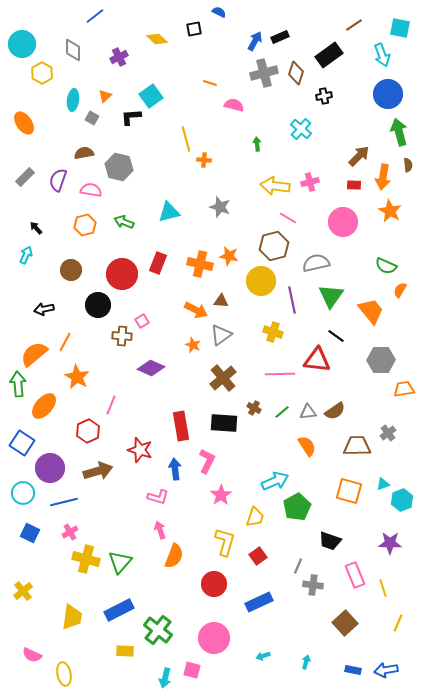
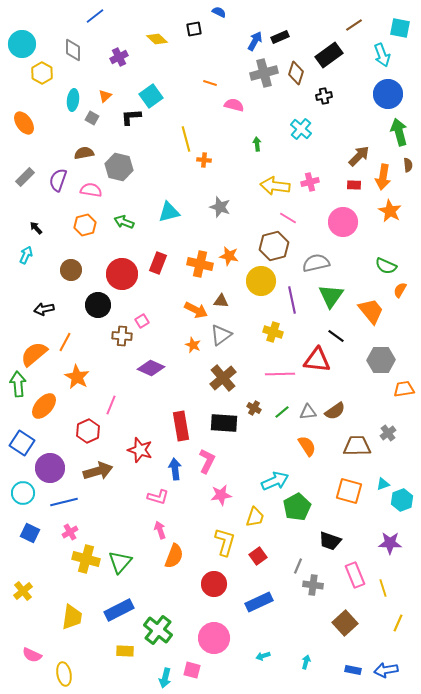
pink star at (221, 495): rotated 25 degrees clockwise
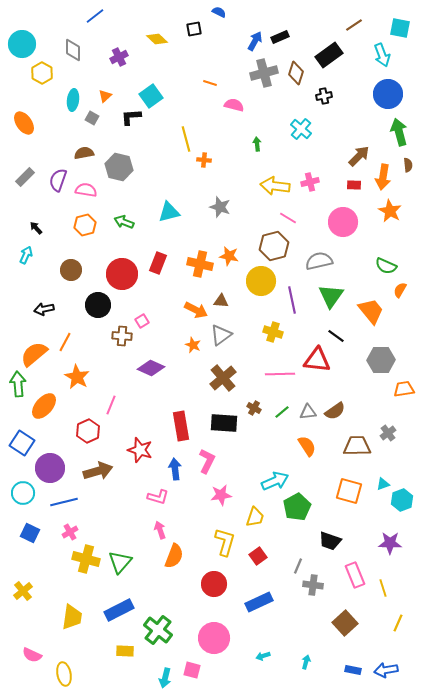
pink semicircle at (91, 190): moved 5 px left
gray semicircle at (316, 263): moved 3 px right, 2 px up
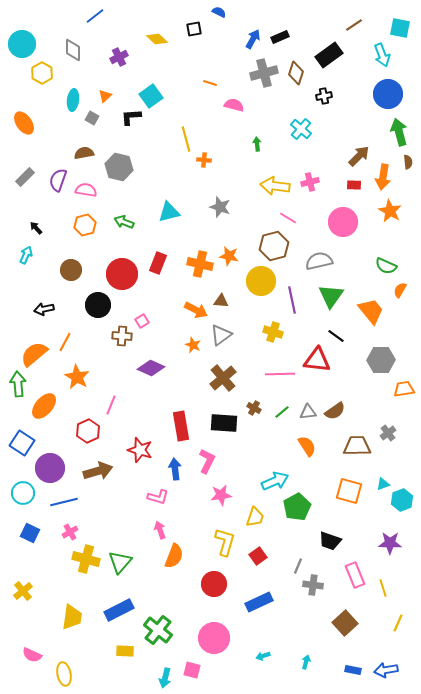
blue arrow at (255, 41): moved 2 px left, 2 px up
brown semicircle at (408, 165): moved 3 px up
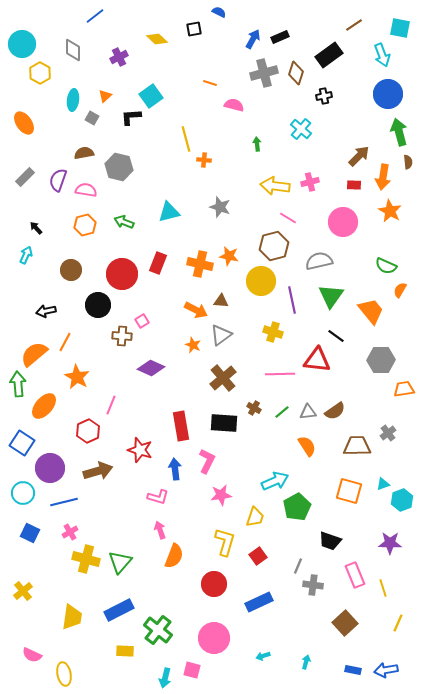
yellow hexagon at (42, 73): moved 2 px left
black arrow at (44, 309): moved 2 px right, 2 px down
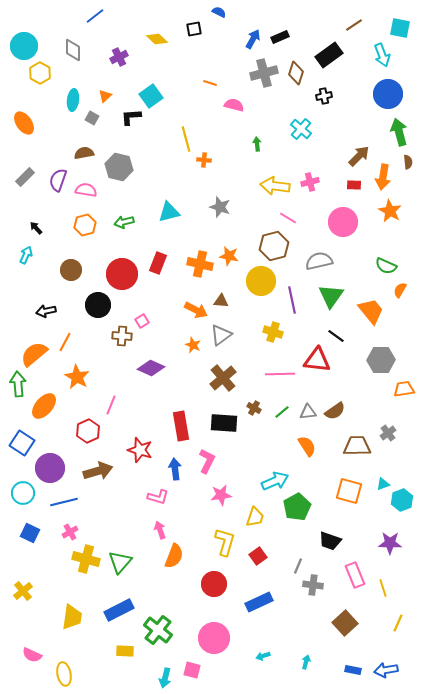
cyan circle at (22, 44): moved 2 px right, 2 px down
green arrow at (124, 222): rotated 36 degrees counterclockwise
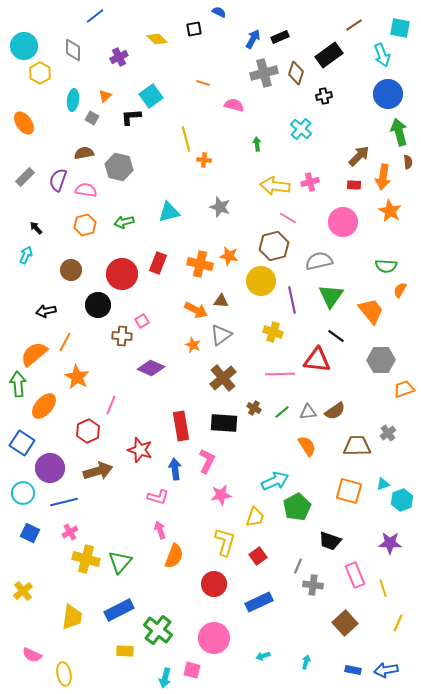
orange line at (210, 83): moved 7 px left
green semicircle at (386, 266): rotated 20 degrees counterclockwise
orange trapezoid at (404, 389): rotated 10 degrees counterclockwise
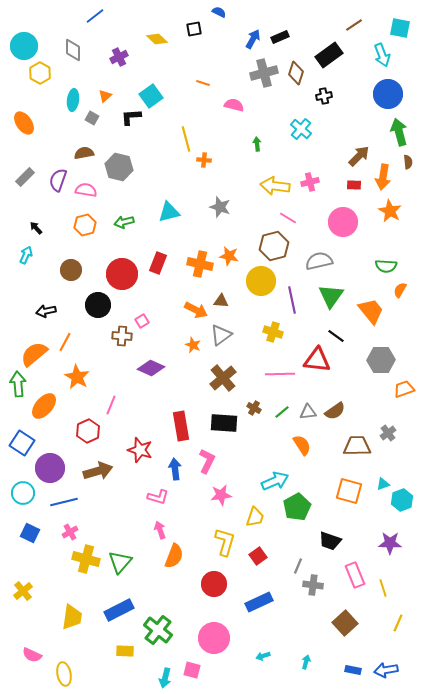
orange semicircle at (307, 446): moved 5 px left, 1 px up
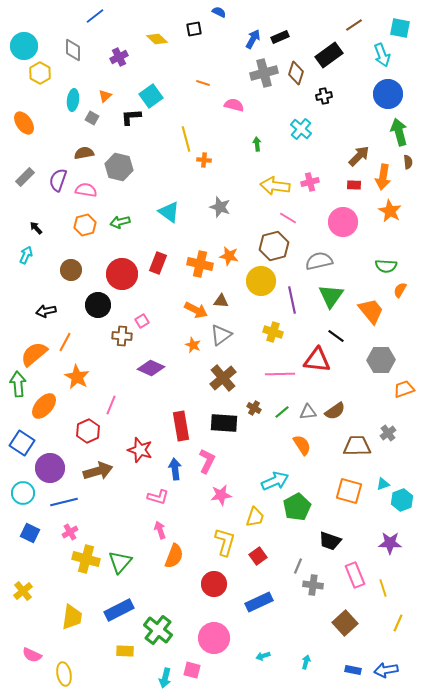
cyan triangle at (169, 212): rotated 50 degrees clockwise
green arrow at (124, 222): moved 4 px left
